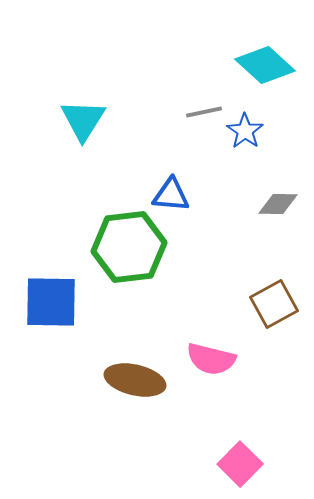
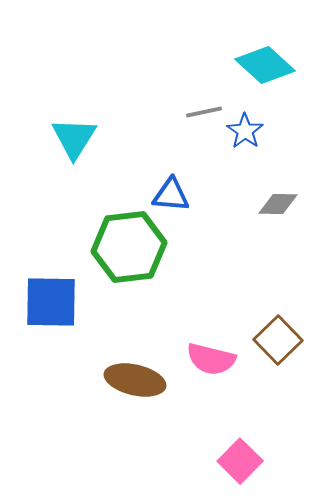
cyan triangle: moved 9 px left, 18 px down
brown square: moved 4 px right, 36 px down; rotated 15 degrees counterclockwise
pink square: moved 3 px up
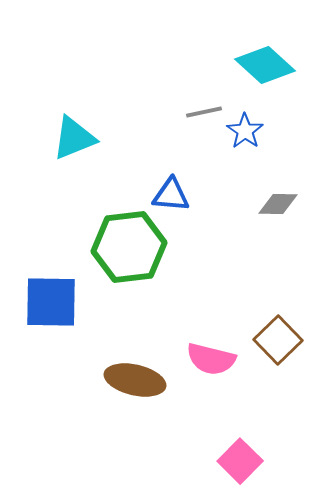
cyan triangle: rotated 36 degrees clockwise
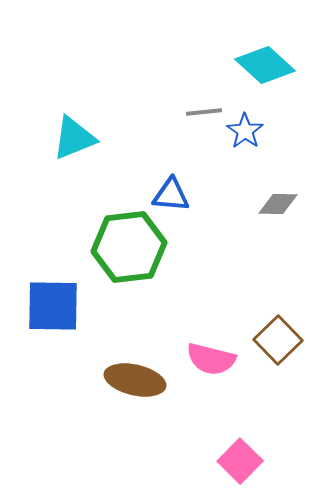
gray line: rotated 6 degrees clockwise
blue square: moved 2 px right, 4 px down
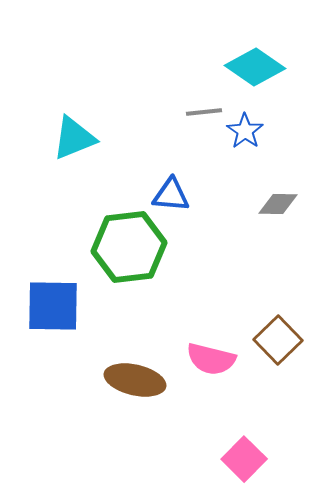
cyan diamond: moved 10 px left, 2 px down; rotated 8 degrees counterclockwise
pink square: moved 4 px right, 2 px up
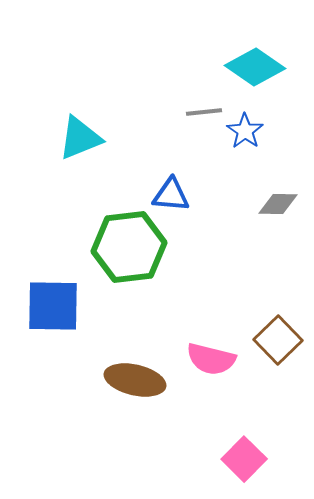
cyan triangle: moved 6 px right
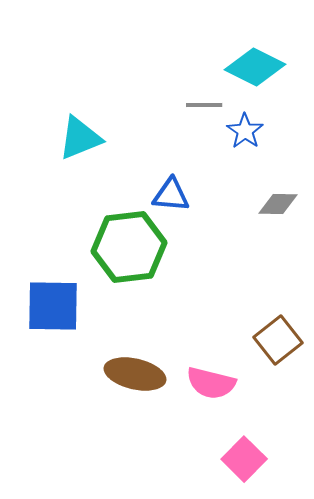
cyan diamond: rotated 8 degrees counterclockwise
gray line: moved 7 px up; rotated 6 degrees clockwise
brown square: rotated 6 degrees clockwise
pink semicircle: moved 24 px down
brown ellipse: moved 6 px up
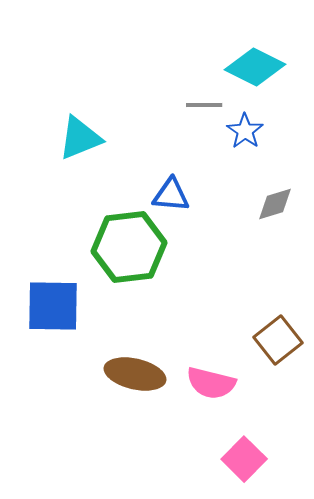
gray diamond: moved 3 px left; rotated 18 degrees counterclockwise
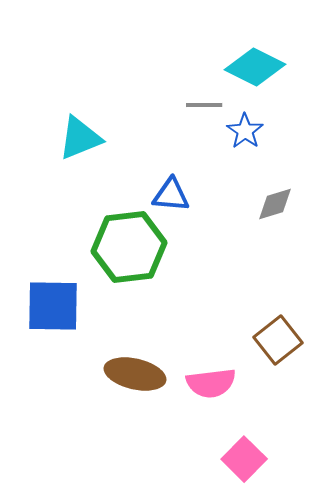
pink semicircle: rotated 21 degrees counterclockwise
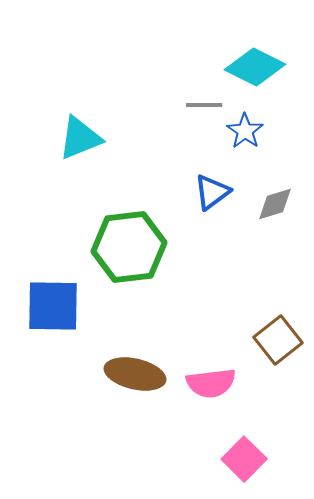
blue triangle: moved 41 px right, 3 px up; rotated 42 degrees counterclockwise
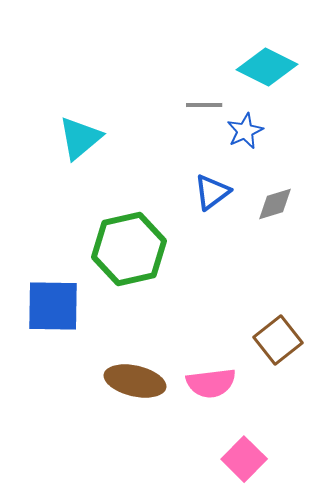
cyan diamond: moved 12 px right
blue star: rotated 12 degrees clockwise
cyan triangle: rotated 18 degrees counterclockwise
green hexagon: moved 2 px down; rotated 6 degrees counterclockwise
brown ellipse: moved 7 px down
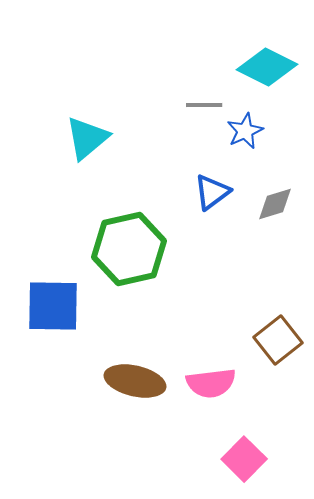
cyan triangle: moved 7 px right
